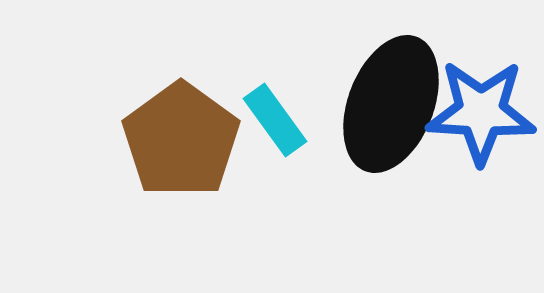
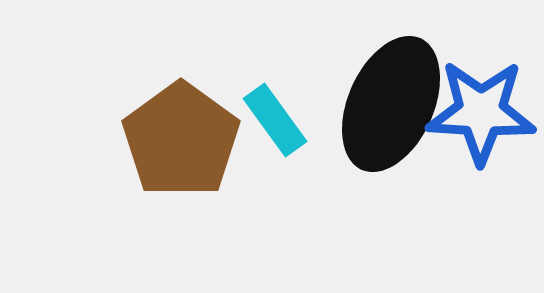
black ellipse: rotated 3 degrees clockwise
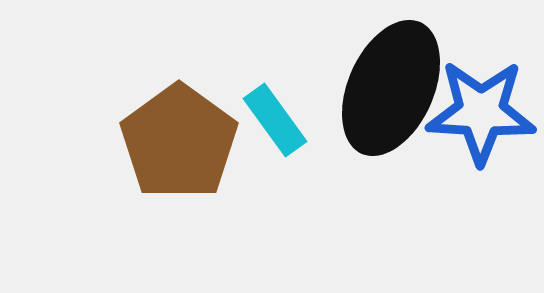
black ellipse: moved 16 px up
brown pentagon: moved 2 px left, 2 px down
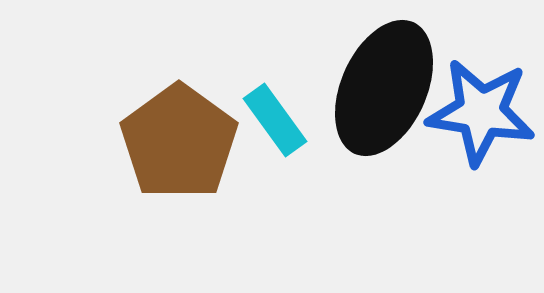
black ellipse: moved 7 px left
blue star: rotated 6 degrees clockwise
